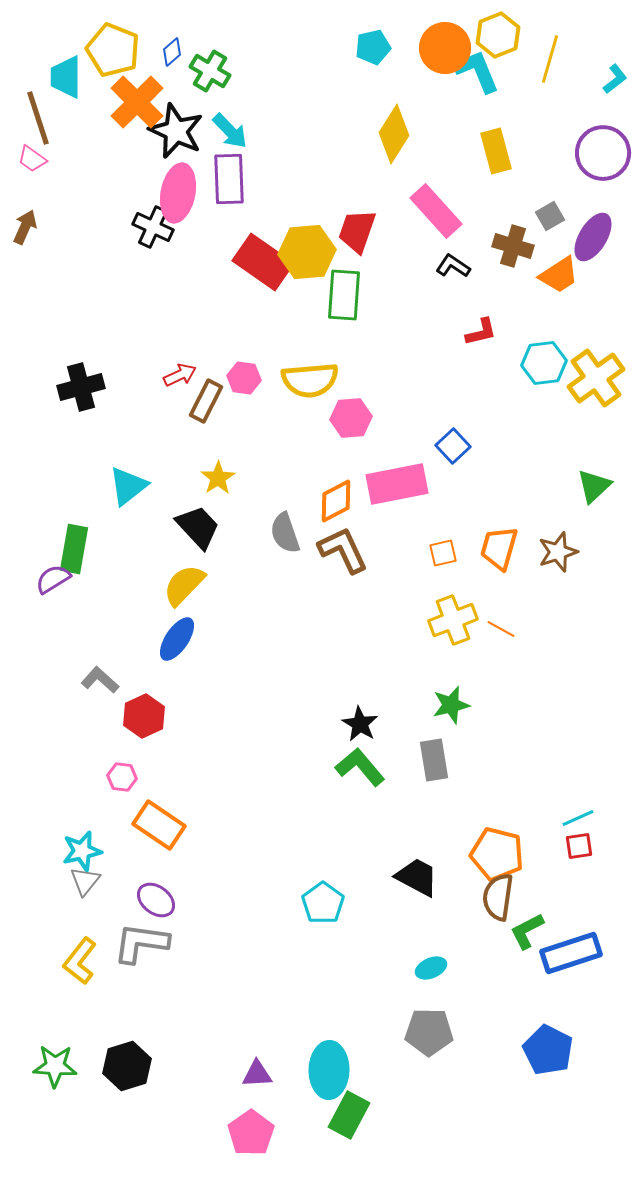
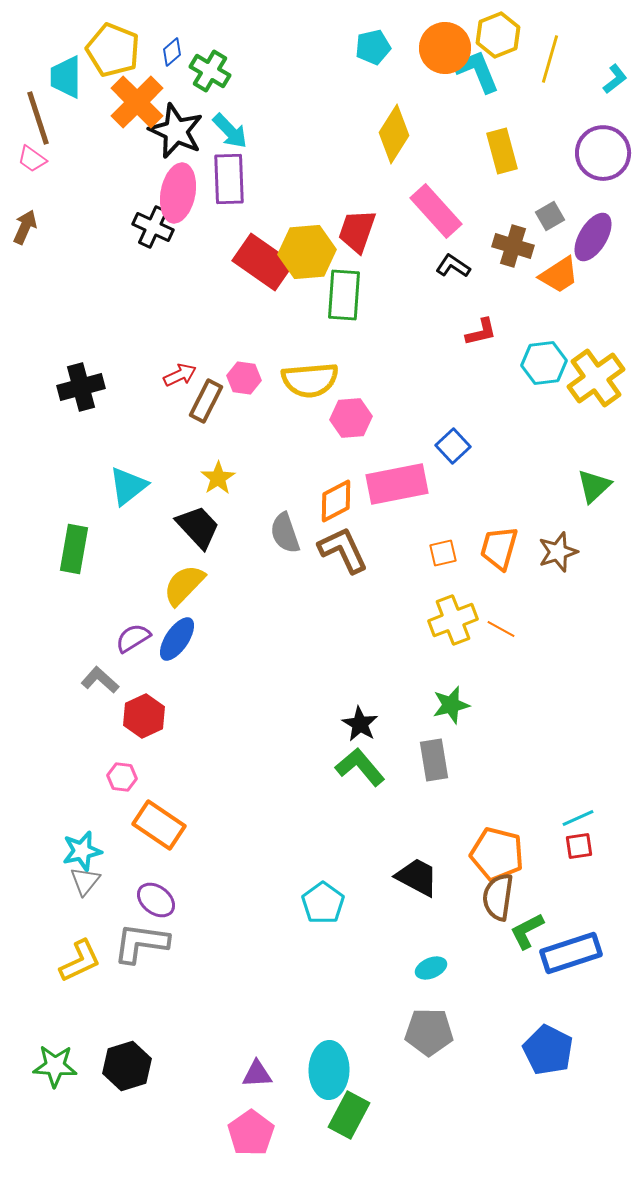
yellow rectangle at (496, 151): moved 6 px right
purple semicircle at (53, 579): moved 80 px right, 59 px down
yellow L-shape at (80, 961): rotated 153 degrees counterclockwise
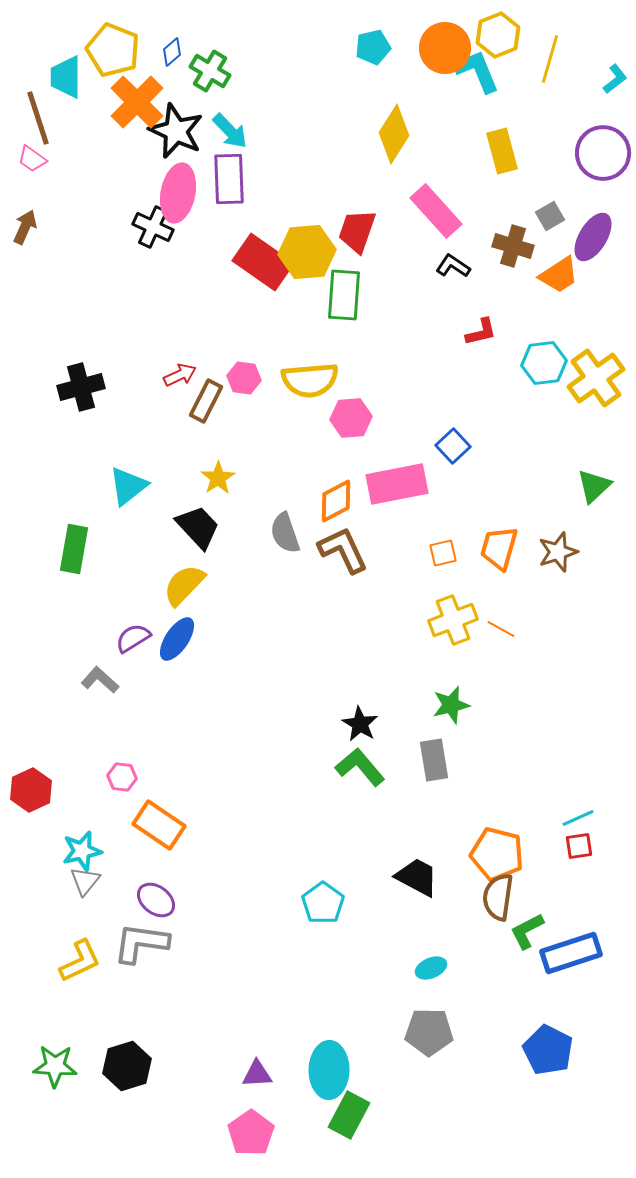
red hexagon at (144, 716): moved 113 px left, 74 px down
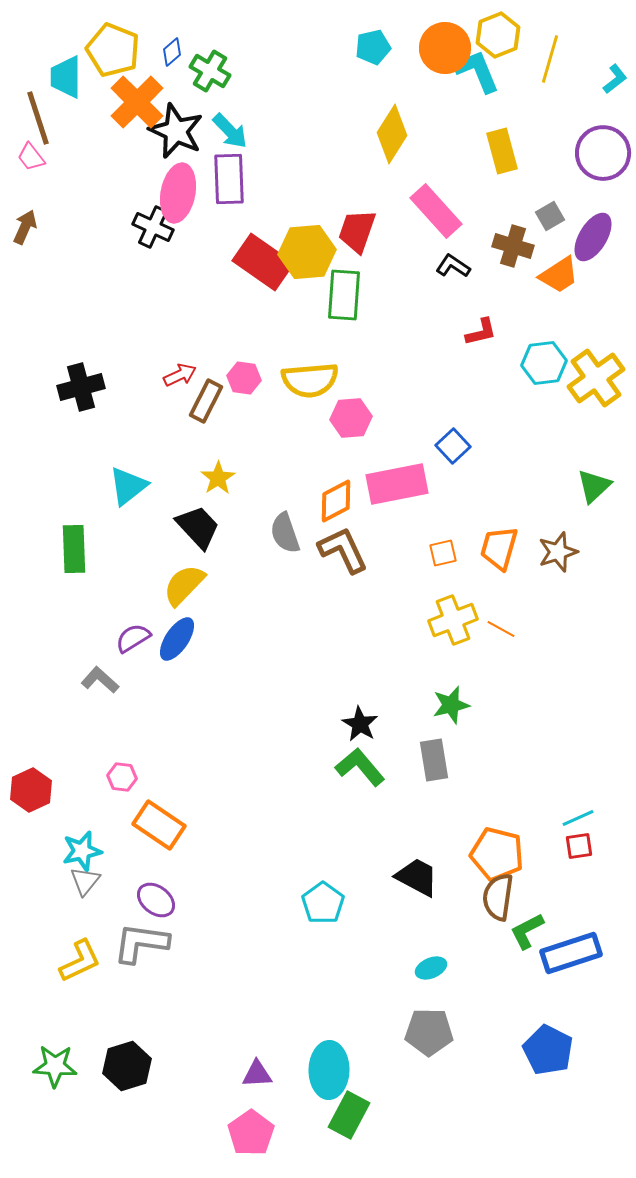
yellow diamond at (394, 134): moved 2 px left
pink trapezoid at (32, 159): moved 1 px left, 2 px up; rotated 16 degrees clockwise
green rectangle at (74, 549): rotated 12 degrees counterclockwise
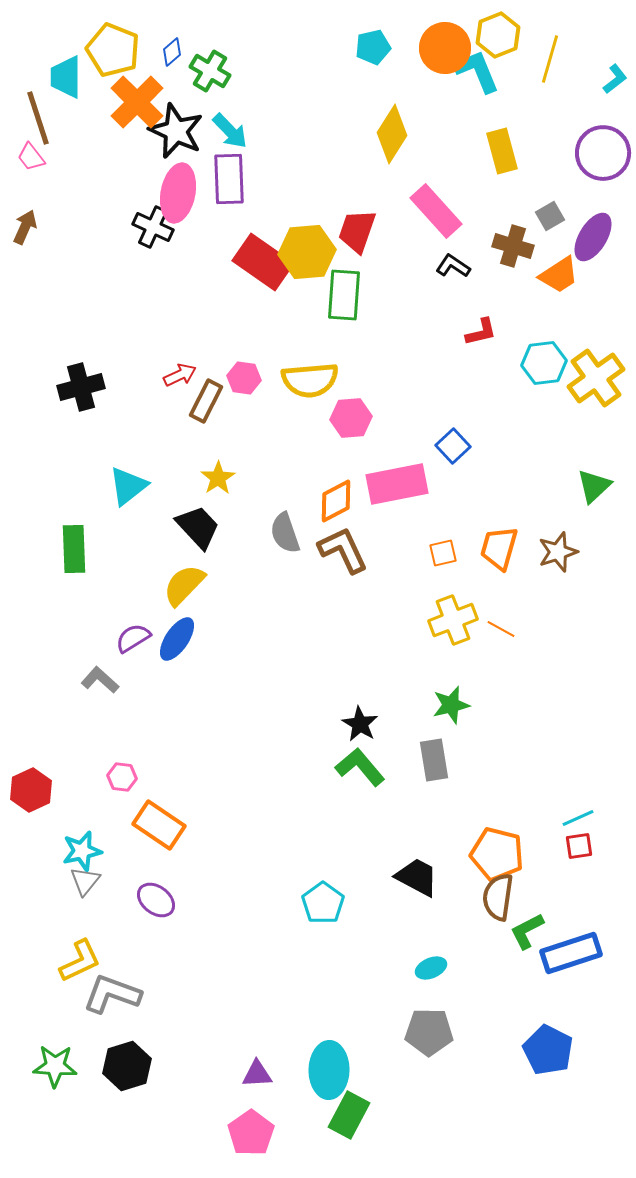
gray L-shape at (141, 943): moved 29 px left, 51 px down; rotated 12 degrees clockwise
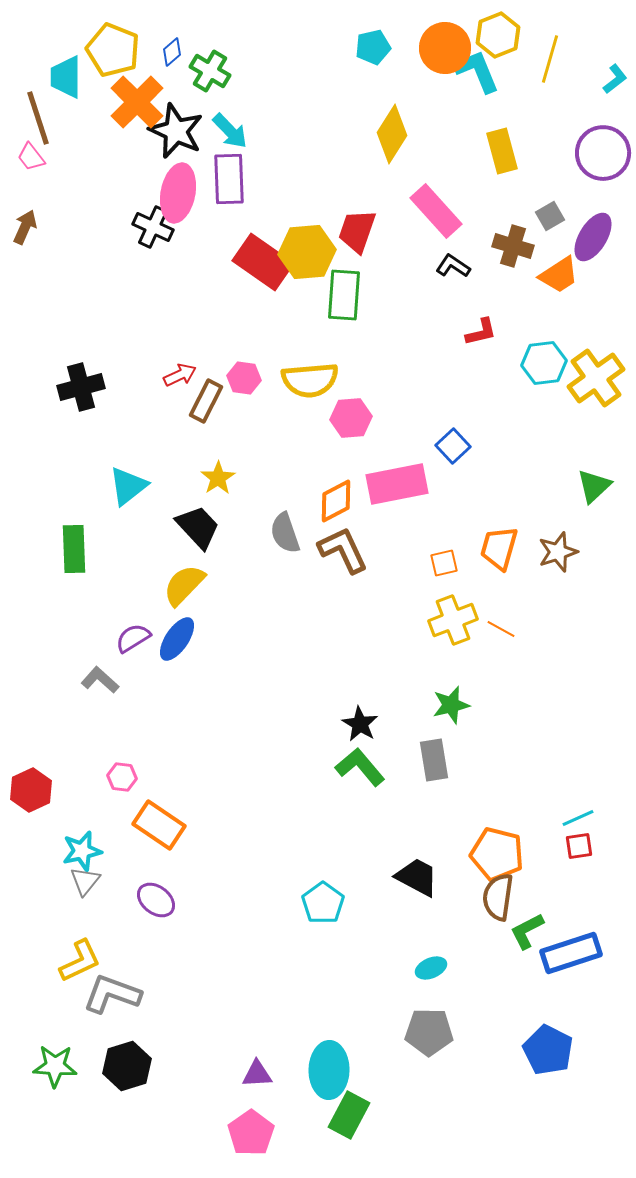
orange square at (443, 553): moved 1 px right, 10 px down
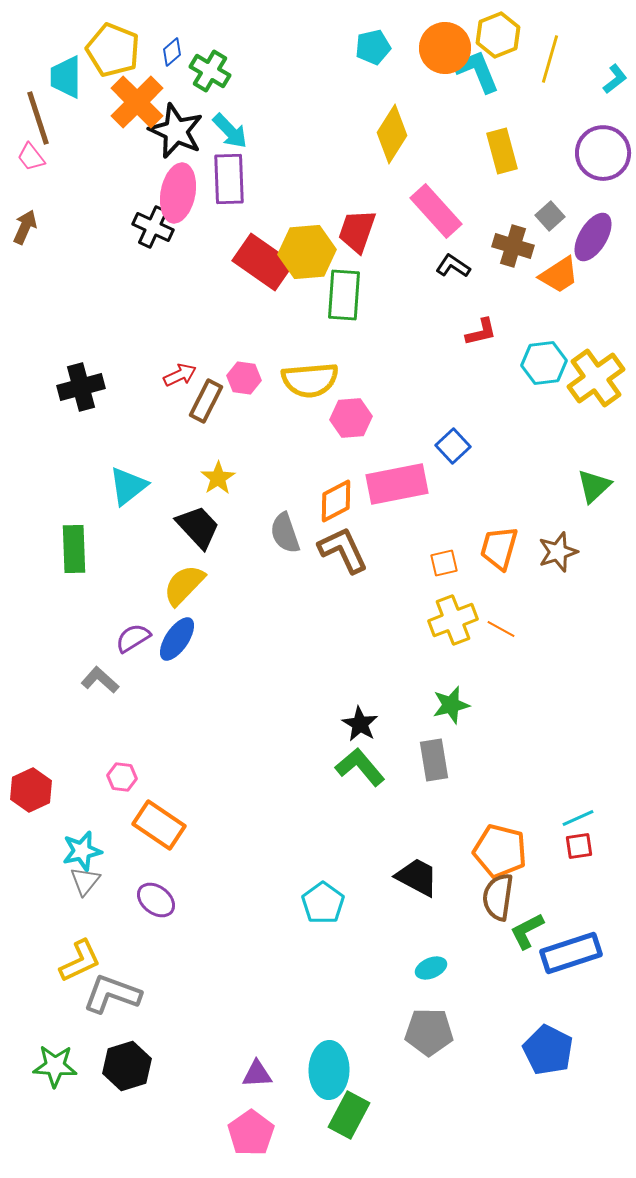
gray square at (550, 216): rotated 12 degrees counterclockwise
orange pentagon at (497, 854): moved 3 px right, 3 px up
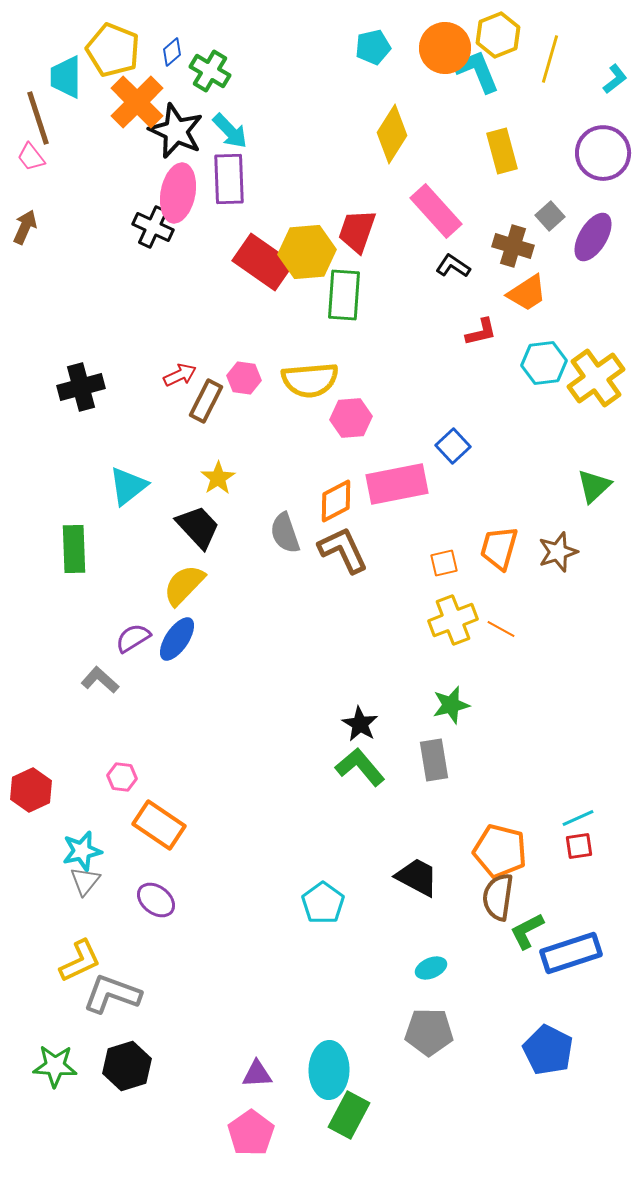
orange trapezoid at (559, 275): moved 32 px left, 18 px down
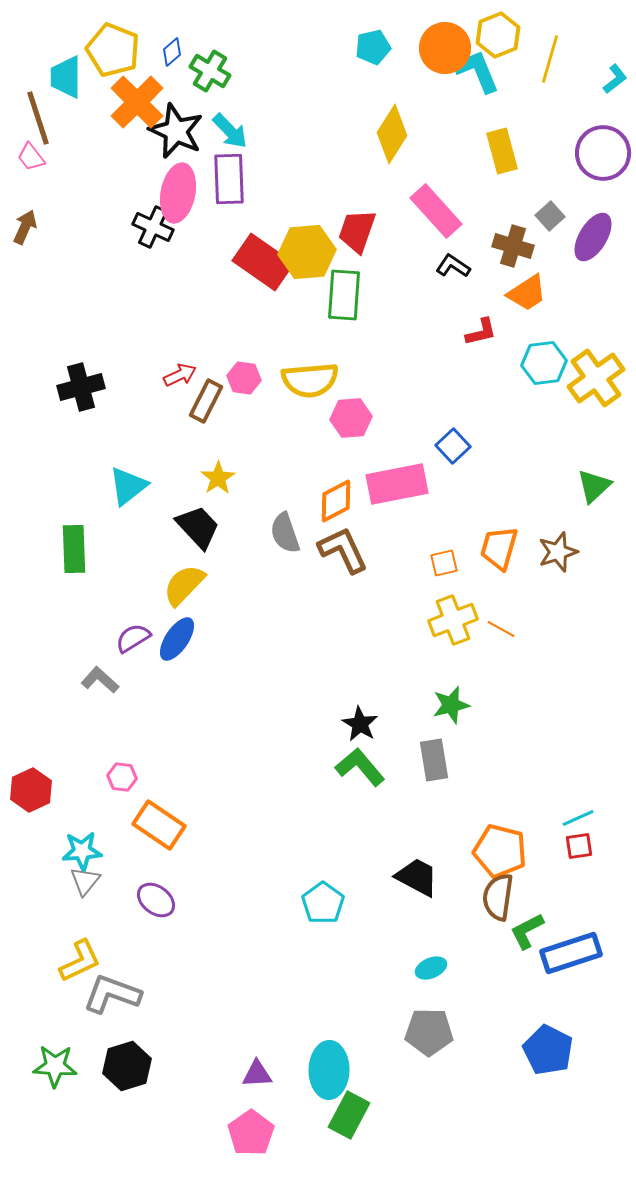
cyan star at (82, 851): rotated 9 degrees clockwise
